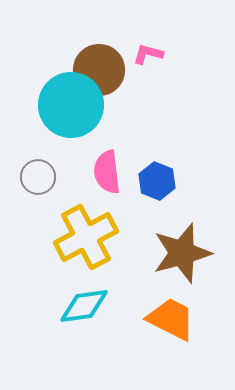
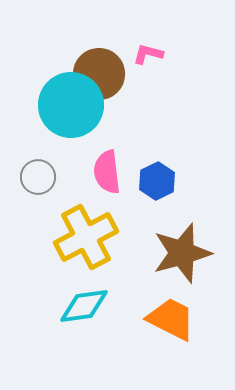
brown circle: moved 4 px down
blue hexagon: rotated 12 degrees clockwise
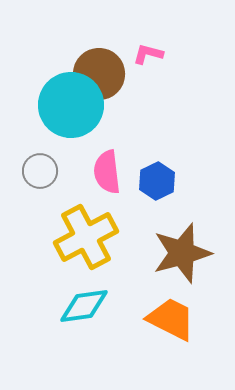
gray circle: moved 2 px right, 6 px up
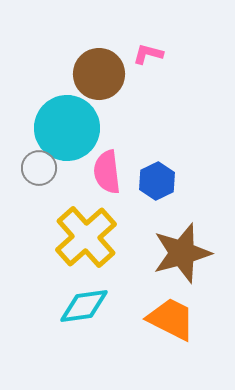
cyan circle: moved 4 px left, 23 px down
gray circle: moved 1 px left, 3 px up
yellow cross: rotated 14 degrees counterclockwise
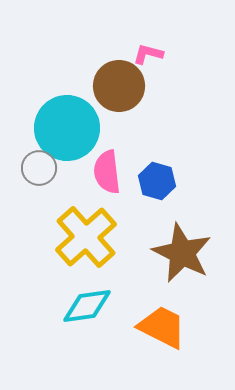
brown circle: moved 20 px right, 12 px down
blue hexagon: rotated 18 degrees counterclockwise
brown star: rotated 30 degrees counterclockwise
cyan diamond: moved 3 px right
orange trapezoid: moved 9 px left, 8 px down
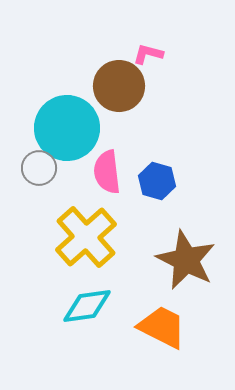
brown star: moved 4 px right, 7 px down
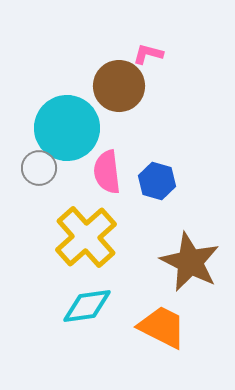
brown star: moved 4 px right, 2 px down
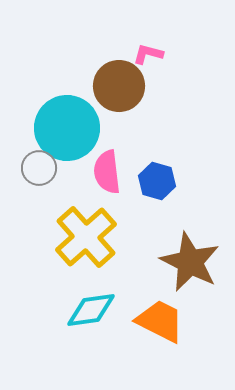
cyan diamond: moved 4 px right, 4 px down
orange trapezoid: moved 2 px left, 6 px up
